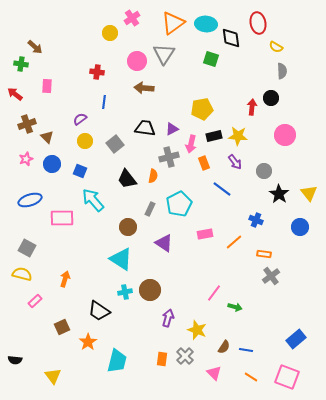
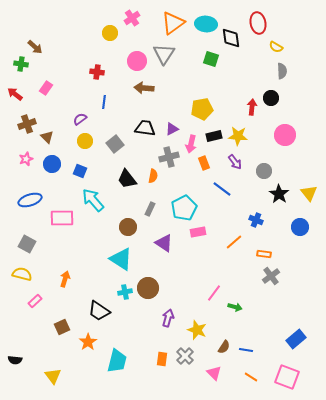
pink rectangle at (47, 86): moved 1 px left, 2 px down; rotated 32 degrees clockwise
cyan pentagon at (179, 204): moved 5 px right, 4 px down
pink rectangle at (205, 234): moved 7 px left, 2 px up
gray square at (27, 248): moved 4 px up
brown circle at (150, 290): moved 2 px left, 2 px up
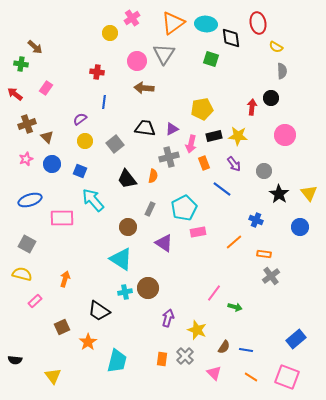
purple arrow at (235, 162): moved 1 px left, 2 px down
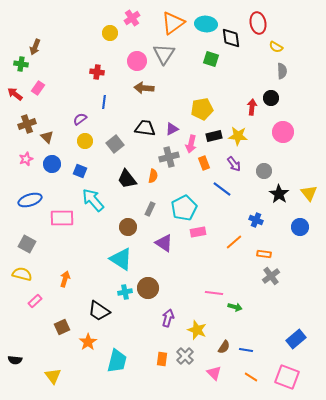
brown arrow at (35, 47): rotated 70 degrees clockwise
pink rectangle at (46, 88): moved 8 px left
pink circle at (285, 135): moved 2 px left, 3 px up
pink line at (214, 293): rotated 60 degrees clockwise
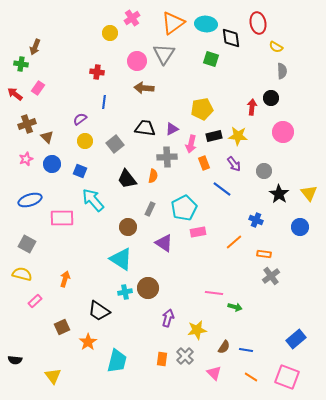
gray cross at (169, 157): moved 2 px left; rotated 12 degrees clockwise
yellow star at (197, 330): rotated 30 degrees counterclockwise
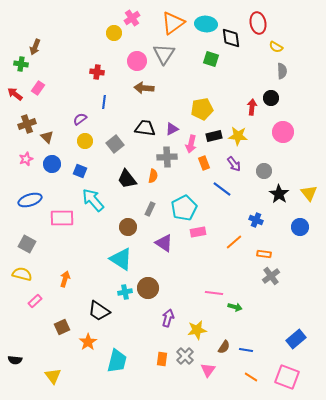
yellow circle at (110, 33): moved 4 px right
pink triangle at (214, 373): moved 6 px left, 3 px up; rotated 21 degrees clockwise
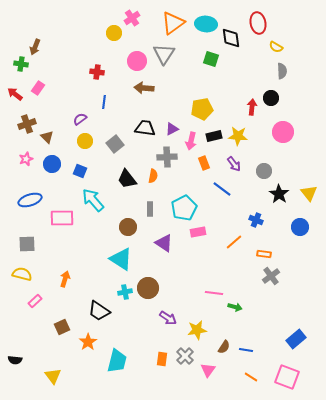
pink arrow at (191, 144): moved 3 px up
gray rectangle at (150, 209): rotated 24 degrees counterclockwise
gray square at (27, 244): rotated 30 degrees counterclockwise
purple arrow at (168, 318): rotated 108 degrees clockwise
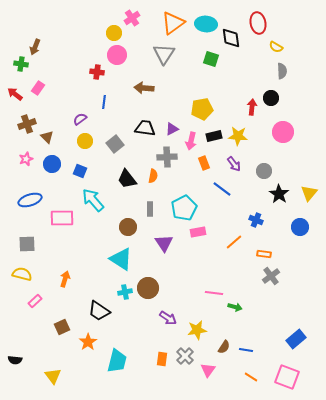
pink circle at (137, 61): moved 20 px left, 6 px up
yellow triangle at (309, 193): rotated 18 degrees clockwise
purple triangle at (164, 243): rotated 24 degrees clockwise
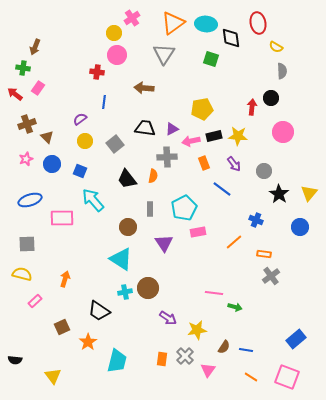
green cross at (21, 64): moved 2 px right, 4 px down
pink arrow at (191, 141): rotated 66 degrees clockwise
